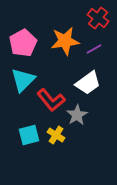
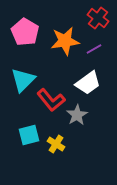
pink pentagon: moved 2 px right, 11 px up; rotated 12 degrees counterclockwise
yellow cross: moved 9 px down
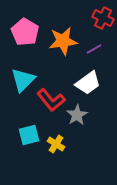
red cross: moved 5 px right; rotated 10 degrees counterclockwise
orange star: moved 2 px left
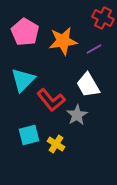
white trapezoid: moved 2 px down; rotated 96 degrees clockwise
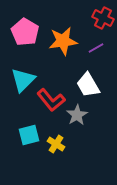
purple line: moved 2 px right, 1 px up
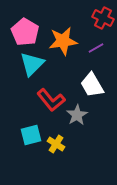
cyan triangle: moved 9 px right, 16 px up
white trapezoid: moved 4 px right
cyan square: moved 2 px right
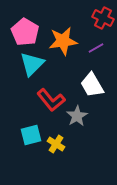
gray star: moved 1 px down
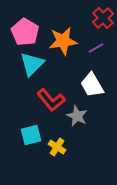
red cross: rotated 20 degrees clockwise
gray star: rotated 15 degrees counterclockwise
yellow cross: moved 1 px right, 3 px down
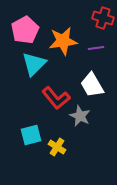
red cross: rotated 30 degrees counterclockwise
pink pentagon: moved 2 px up; rotated 12 degrees clockwise
purple line: rotated 21 degrees clockwise
cyan triangle: moved 2 px right
red L-shape: moved 5 px right, 2 px up
gray star: moved 3 px right
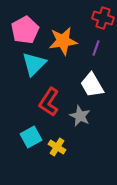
purple line: rotated 63 degrees counterclockwise
red L-shape: moved 7 px left, 4 px down; rotated 72 degrees clockwise
cyan square: moved 2 px down; rotated 15 degrees counterclockwise
